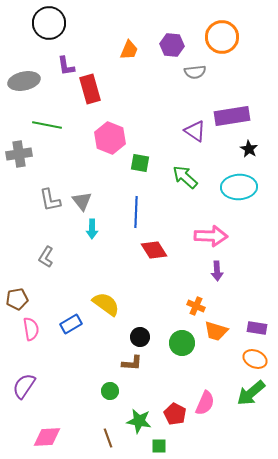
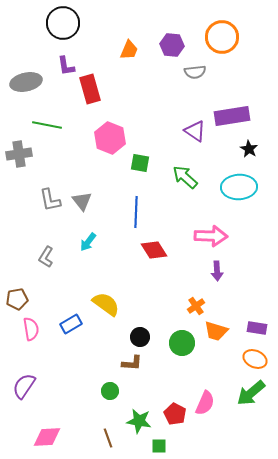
black circle at (49, 23): moved 14 px right
gray ellipse at (24, 81): moved 2 px right, 1 px down
cyan arrow at (92, 229): moved 4 px left, 13 px down; rotated 36 degrees clockwise
orange cross at (196, 306): rotated 30 degrees clockwise
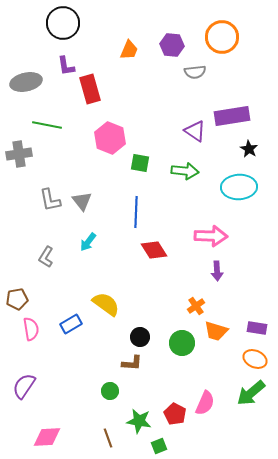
green arrow at (185, 177): moved 6 px up; rotated 144 degrees clockwise
green square at (159, 446): rotated 21 degrees counterclockwise
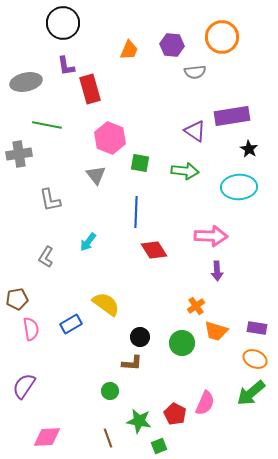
gray triangle at (82, 201): moved 14 px right, 26 px up
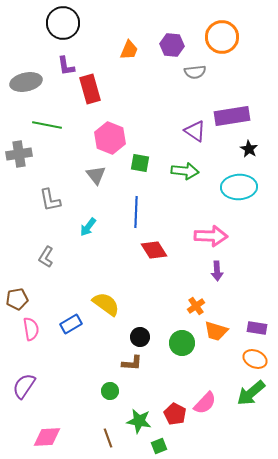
cyan arrow at (88, 242): moved 15 px up
pink semicircle at (205, 403): rotated 20 degrees clockwise
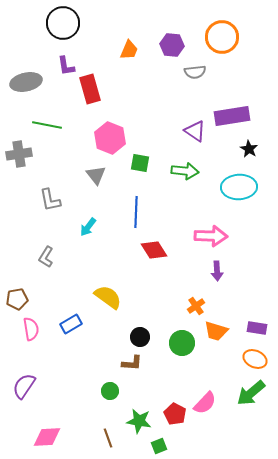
yellow semicircle at (106, 304): moved 2 px right, 7 px up
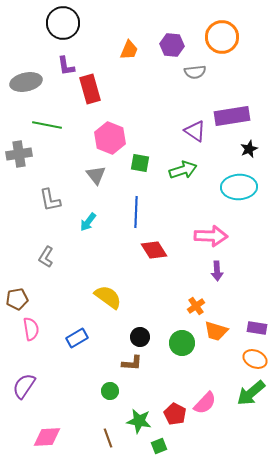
black star at (249, 149): rotated 18 degrees clockwise
green arrow at (185, 171): moved 2 px left, 1 px up; rotated 24 degrees counterclockwise
cyan arrow at (88, 227): moved 5 px up
blue rectangle at (71, 324): moved 6 px right, 14 px down
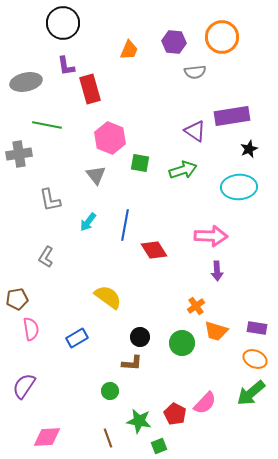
purple hexagon at (172, 45): moved 2 px right, 3 px up
blue line at (136, 212): moved 11 px left, 13 px down; rotated 8 degrees clockwise
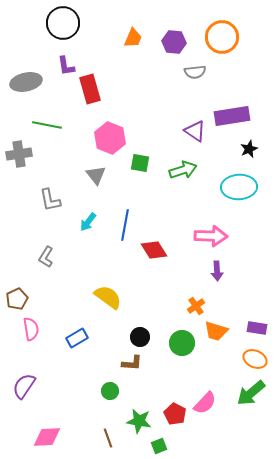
orange trapezoid at (129, 50): moved 4 px right, 12 px up
brown pentagon at (17, 299): rotated 15 degrees counterclockwise
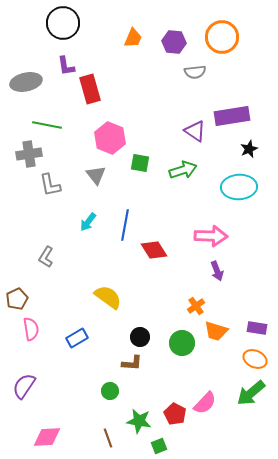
gray cross at (19, 154): moved 10 px right
gray L-shape at (50, 200): moved 15 px up
purple arrow at (217, 271): rotated 18 degrees counterclockwise
